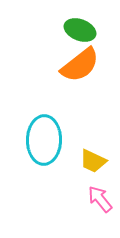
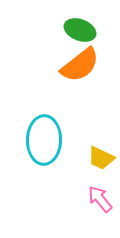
yellow trapezoid: moved 8 px right, 3 px up
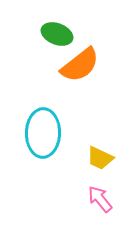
green ellipse: moved 23 px left, 4 px down
cyan ellipse: moved 1 px left, 7 px up
yellow trapezoid: moved 1 px left
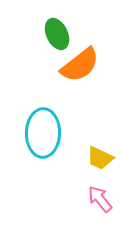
green ellipse: rotated 44 degrees clockwise
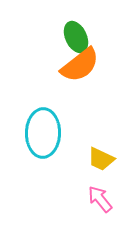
green ellipse: moved 19 px right, 3 px down
yellow trapezoid: moved 1 px right, 1 px down
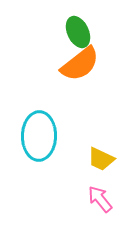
green ellipse: moved 2 px right, 5 px up
orange semicircle: moved 1 px up
cyan ellipse: moved 4 px left, 3 px down
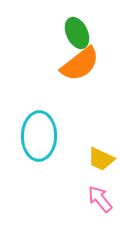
green ellipse: moved 1 px left, 1 px down
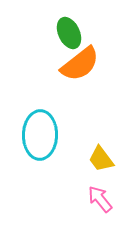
green ellipse: moved 8 px left
cyan ellipse: moved 1 px right, 1 px up
yellow trapezoid: rotated 28 degrees clockwise
